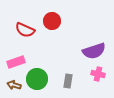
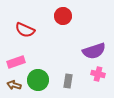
red circle: moved 11 px right, 5 px up
green circle: moved 1 px right, 1 px down
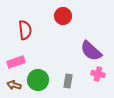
red semicircle: rotated 120 degrees counterclockwise
purple semicircle: moved 3 px left; rotated 60 degrees clockwise
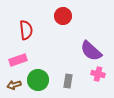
red semicircle: moved 1 px right
pink rectangle: moved 2 px right, 2 px up
brown arrow: rotated 32 degrees counterclockwise
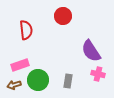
purple semicircle: rotated 15 degrees clockwise
pink rectangle: moved 2 px right, 5 px down
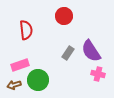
red circle: moved 1 px right
gray rectangle: moved 28 px up; rotated 24 degrees clockwise
